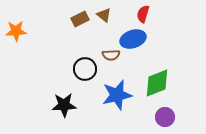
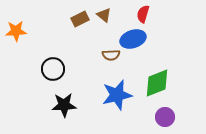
black circle: moved 32 px left
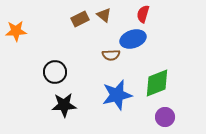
black circle: moved 2 px right, 3 px down
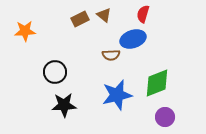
orange star: moved 9 px right
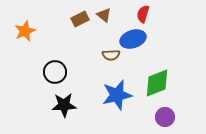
orange star: rotated 20 degrees counterclockwise
